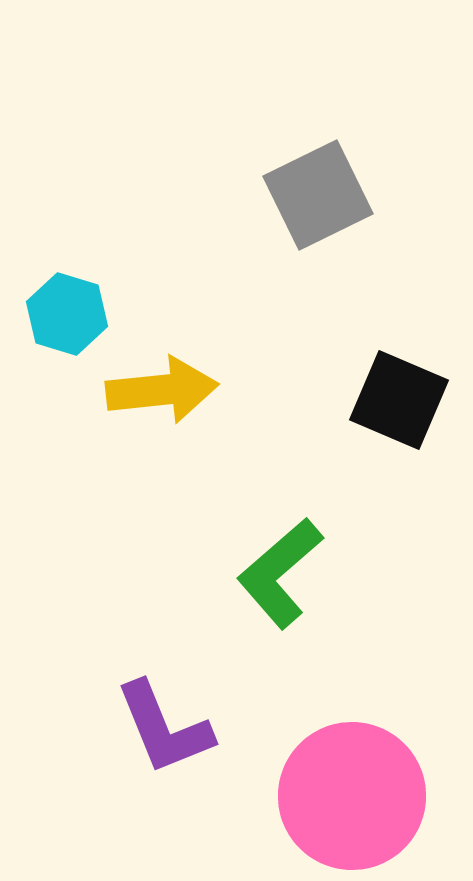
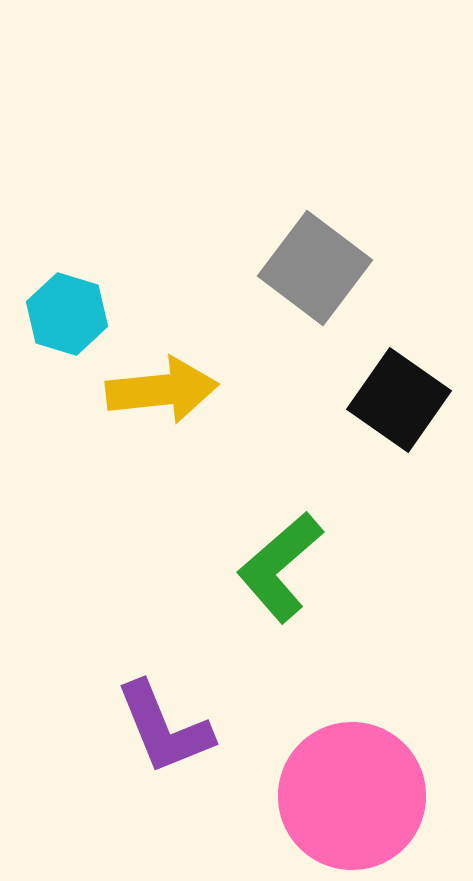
gray square: moved 3 px left, 73 px down; rotated 27 degrees counterclockwise
black square: rotated 12 degrees clockwise
green L-shape: moved 6 px up
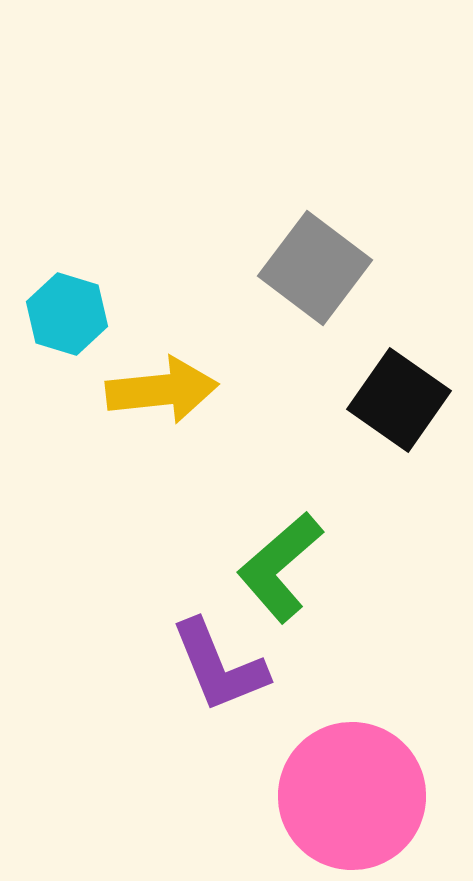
purple L-shape: moved 55 px right, 62 px up
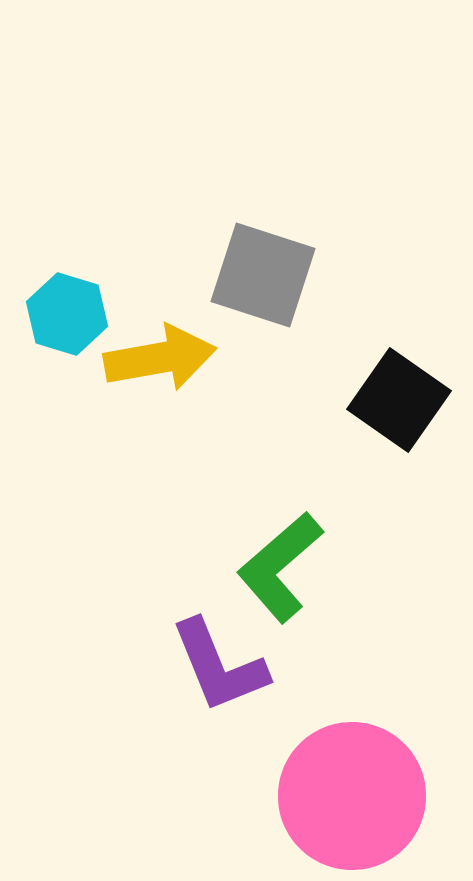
gray square: moved 52 px left, 7 px down; rotated 19 degrees counterclockwise
yellow arrow: moved 2 px left, 32 px up; rotated 4 degrees counterclockwise
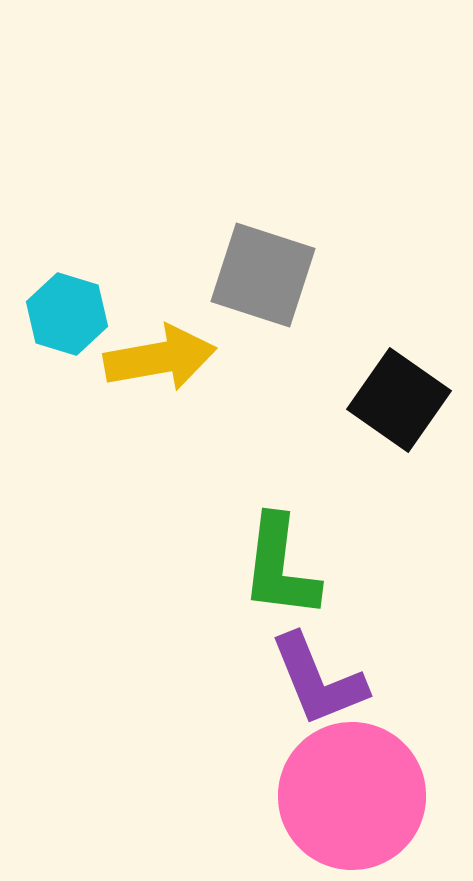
green L-shape: rotated 42 degrees counterclockwise
purple L-shape: moved 99 px right, 14 px down
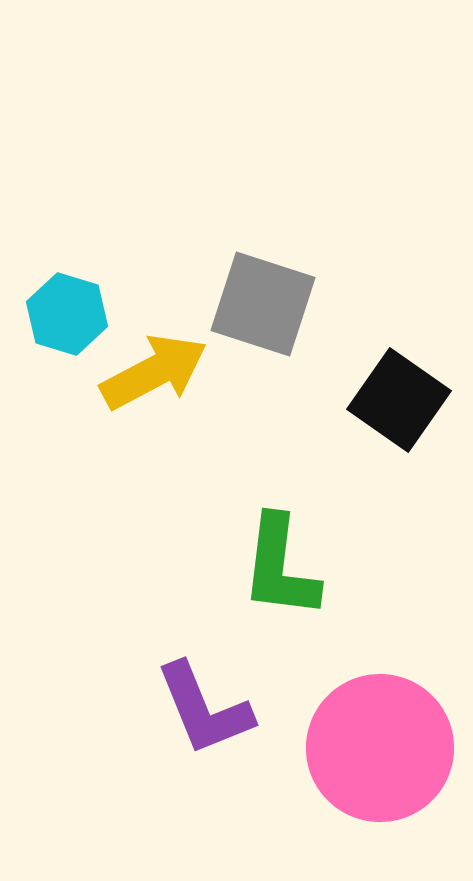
gray square: moved 29 px down
yellow arrow: moved 6 px left, 14 px down; rotated 18 degrees counterclockwise
purple L-shape: moved 114 px left, 29 px down
pink circle: moved 28 px right, 48 px up
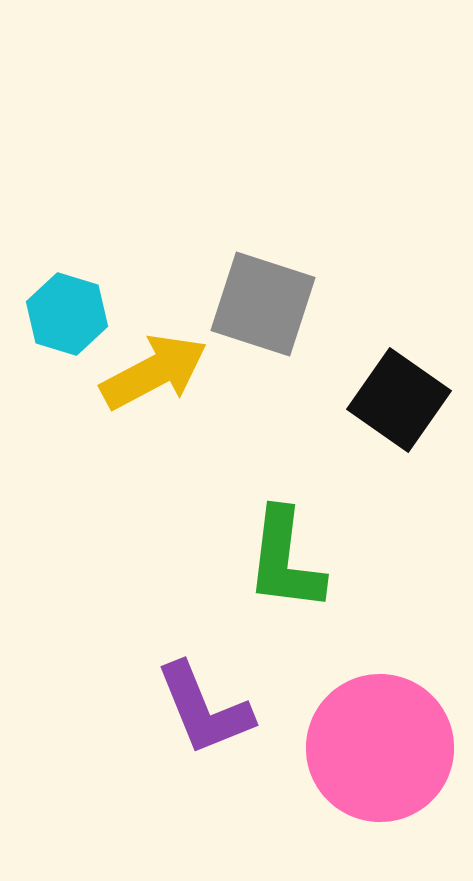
green L-shape: moved 5 px right, 7 px up
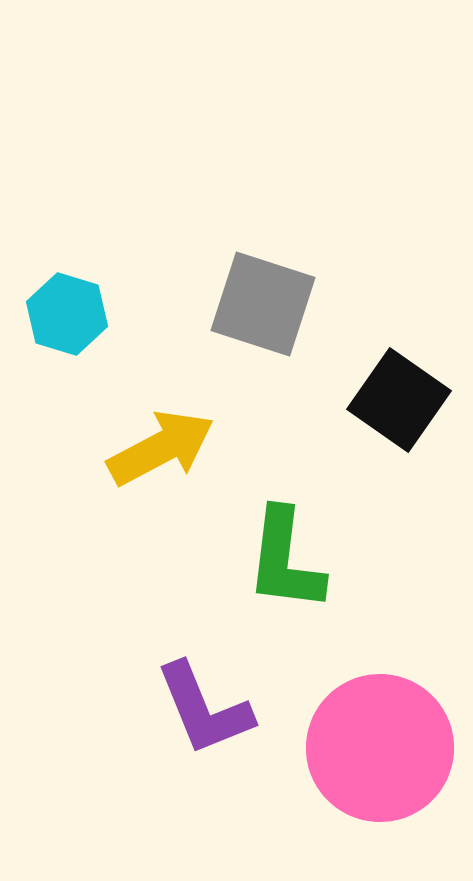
yellow arrow: moved 7 px right, 76 px down
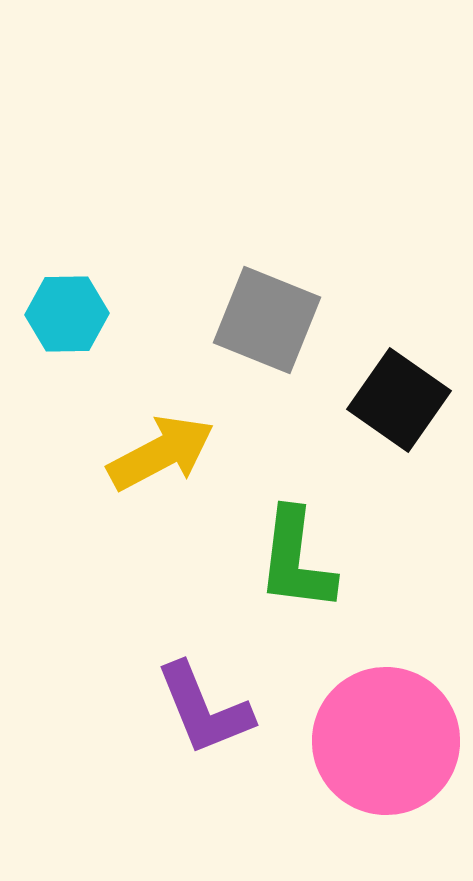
gray square: moved 4 px right, 16 px down; rotated 4 degrees clockwise
cyan hexagon: rotated 18 degrees counterclockwise
yellow arrow: moved 5 px down
green L-shape: moved 11 px right
pink circle: moved 6 px right, 7 px up
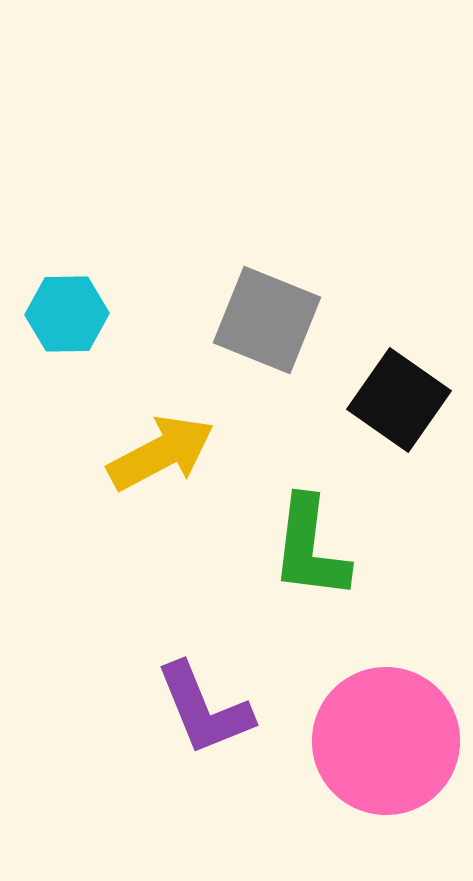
green L-shape: moved 14 px right, 12 px up
